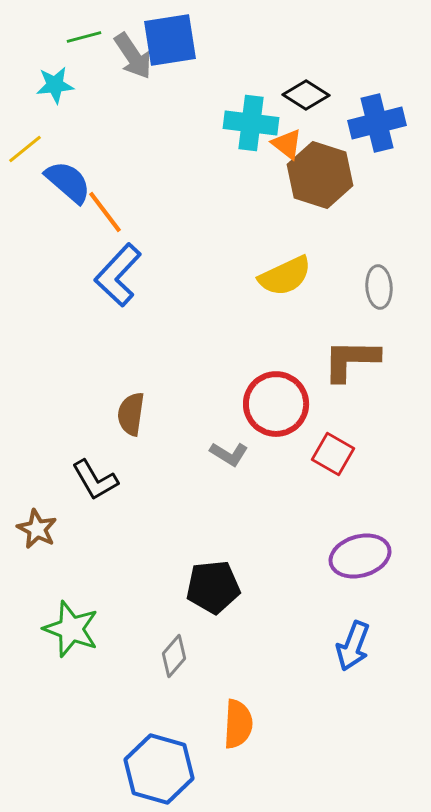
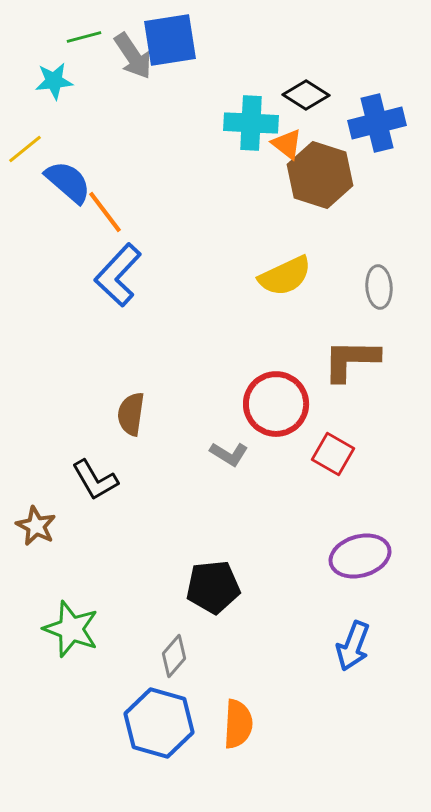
cyan star: moved 1 px left, 4 px up
cyan cross: rotated 4 degrees counterclockwise
brown star: moved 1 px left, 3 px up
blue hexagon: moved 46 px up
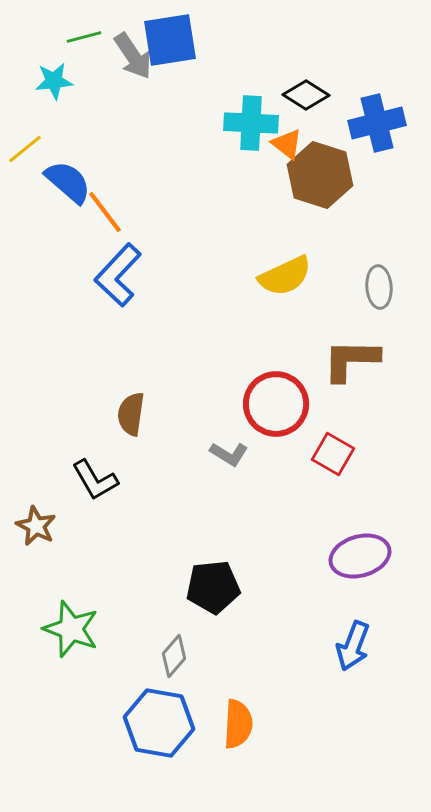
blue hexagon: rotated 6 degrees counterclockwise
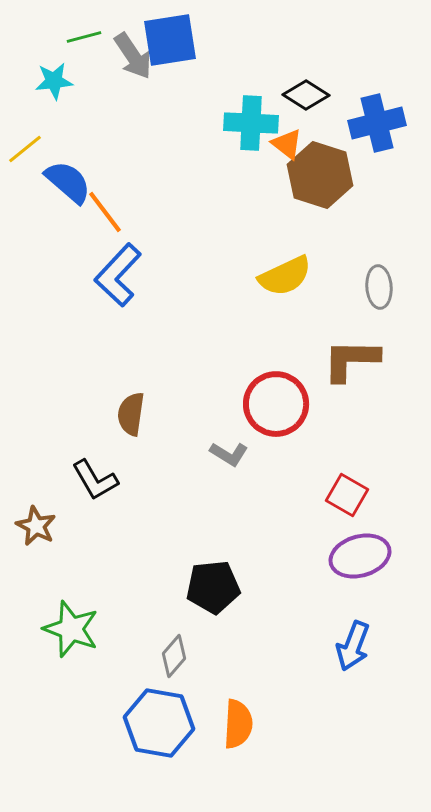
red square: moved 14 px right, 41 px down
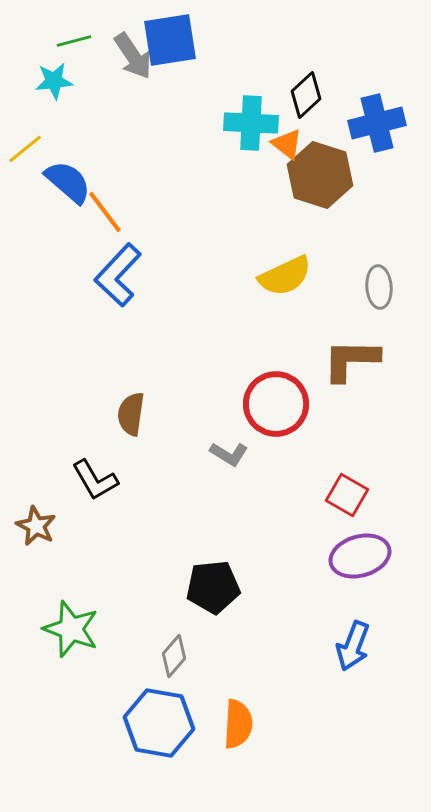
green line: moved 10 px left, 4 px down
black diamond: rotated 75 degrees counterclockwise
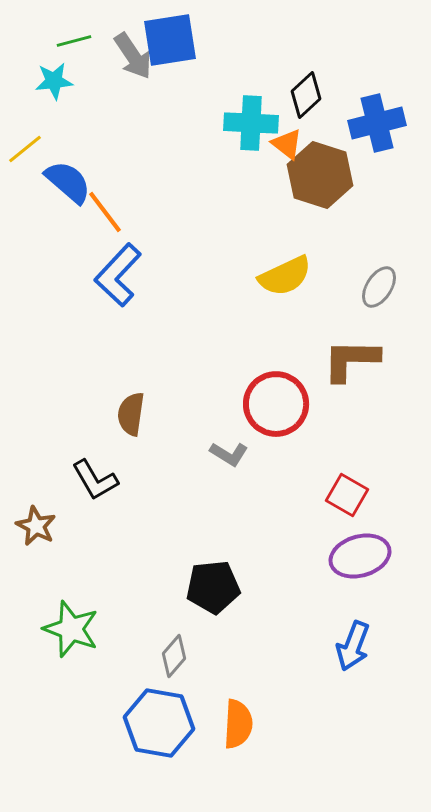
gray ellipse: rotated 36 degrees clockwise
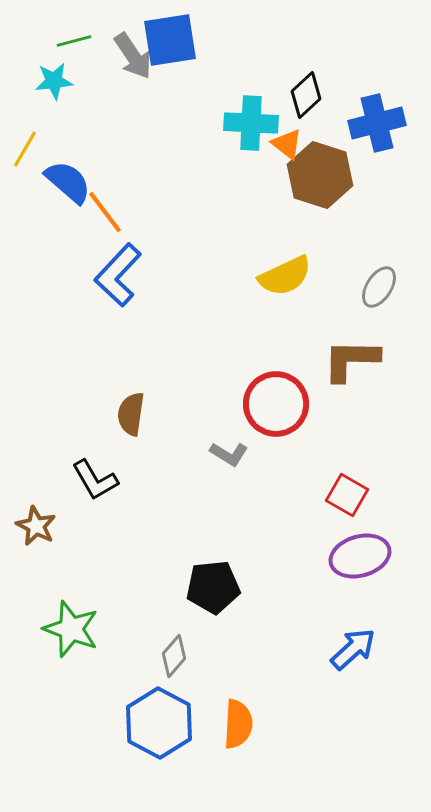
yellow line: rotated 21 degrees counterclockwise
blue arrow: moved 3 px down; rotated 153 degrees counterclockwise
blue hexagon: rotated 18 degrees clockwise
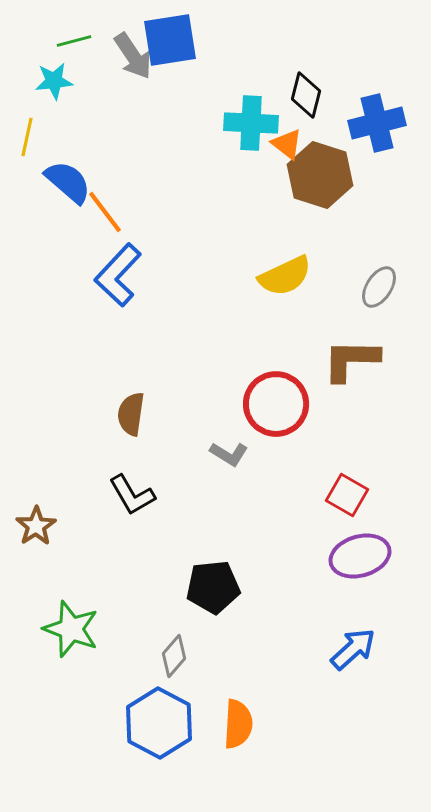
black diamond: rotated 33 degrees counterclockwise
yellow line: moved 2 px right, 12 px up; rotated 18 degrees counterclockwise
black L-shape: moved 37 px right, 15 px down
brown star: rotated 12 degrees clockwise
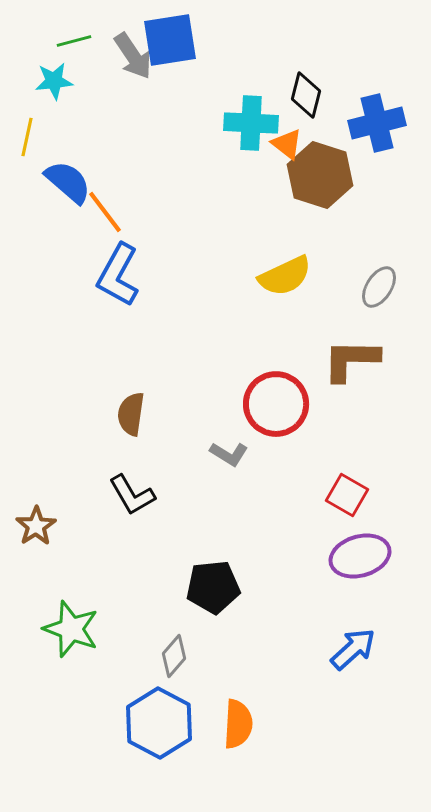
blue L-shape: rotated 14 degrees counterclockwise
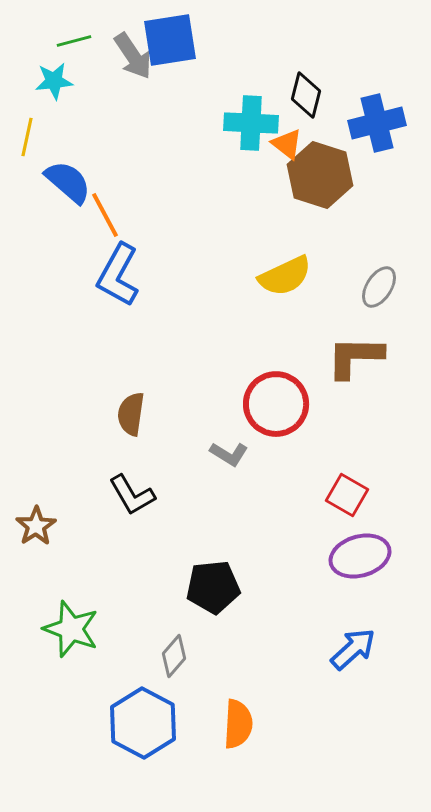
orange line: moved 3 px down; rotated 9 degrees clockwise
brown L-shape: moved 4 px right, 3 px up
blue hexagon: moved 16 px left
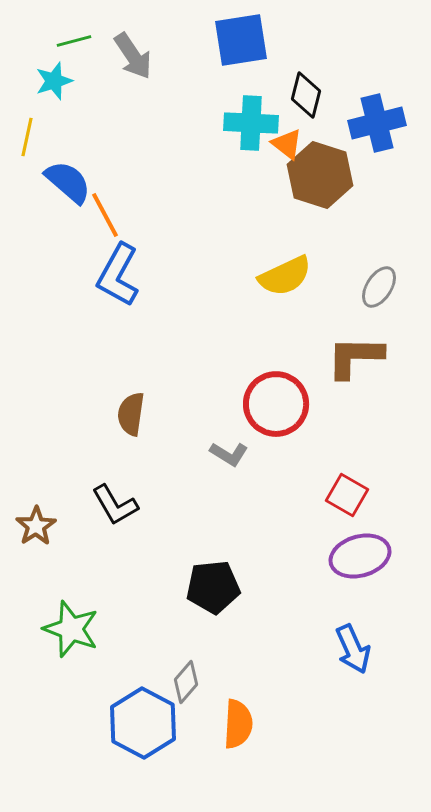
blue square: moved 71 px right
cyan star: rotated 12 degrees counterclockwise
black L-shape: moved 17 px left, 10 px down
blue arrow: rotated 108 degrees clockwise
gray diamond: moved 12 px right, 26 px down
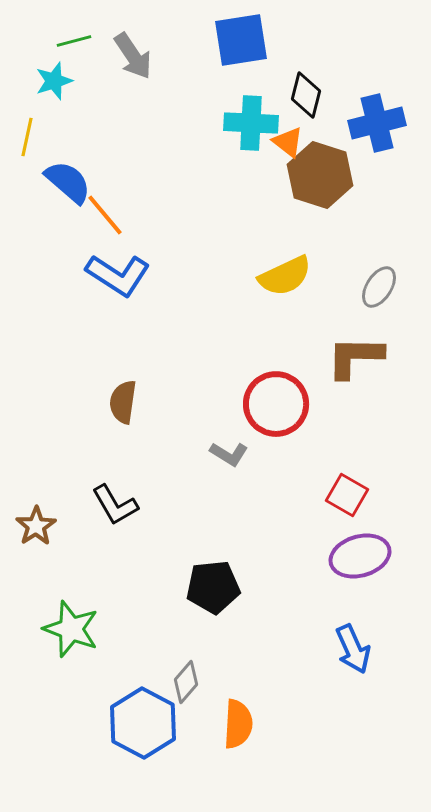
orange triangle: moved 1 px right, 2 px up
orange line: rotated 12 degrees counterclockwise
blue L-shape: rotated 86 degrees counterclockwise
brown semicircle: moved 8 px left, 12 px up
